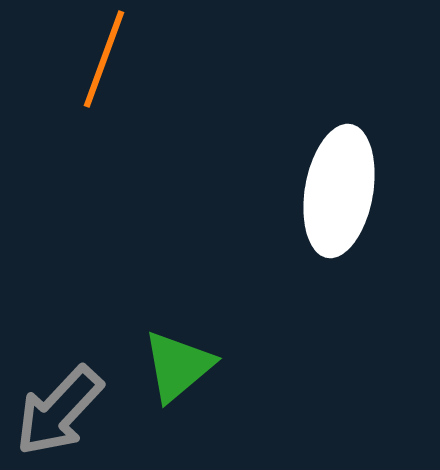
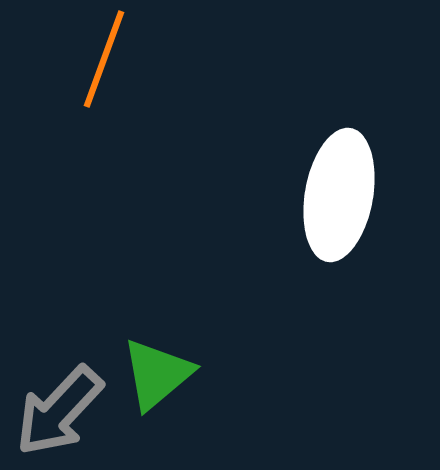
white ellipse: moved 4 px down
green triangle: moved 21 px left, 8 px down
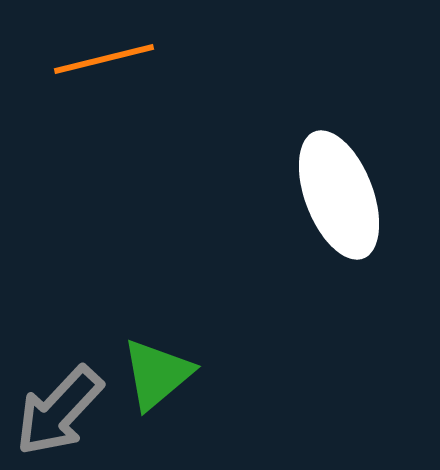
orange line: rotated 56 degrees clockwise
white ellipse: rotated 31 degrees counterclockwise
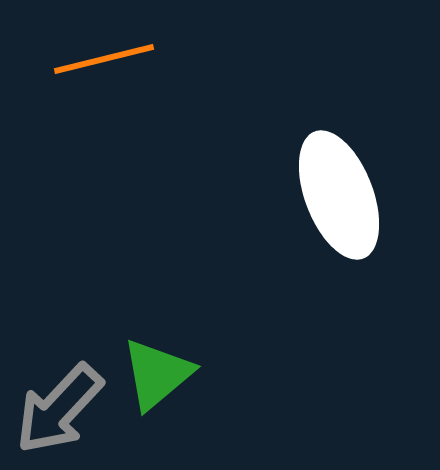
gray arrow: moved 2 px up
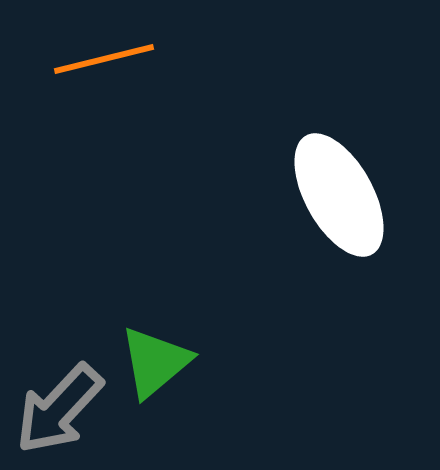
white ellipse: rotated 8 degrees counterclockwise
green triangle: moved 2 px left, 12 px up
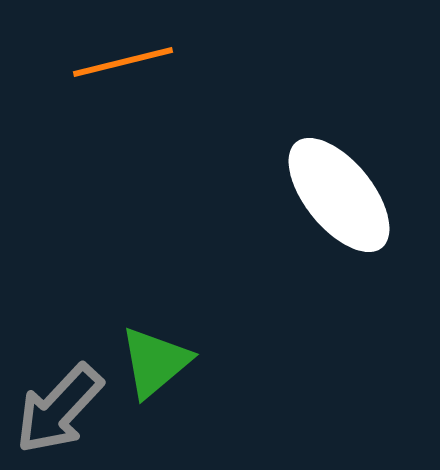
orange line: moved 19 px right, 3 px down
white ellipse: rotated 10 degrees counterclockwise
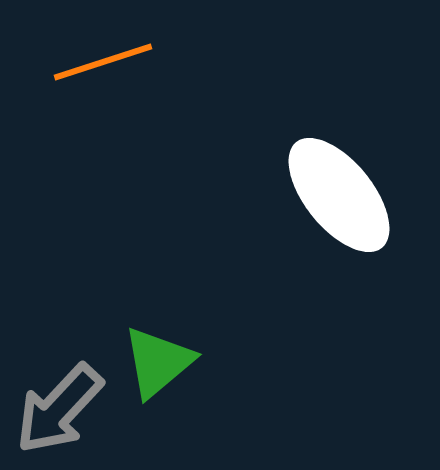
orange line: moved 20 px left; rotated 4 degrees counterclockwise
green triangle: moved 3 px right
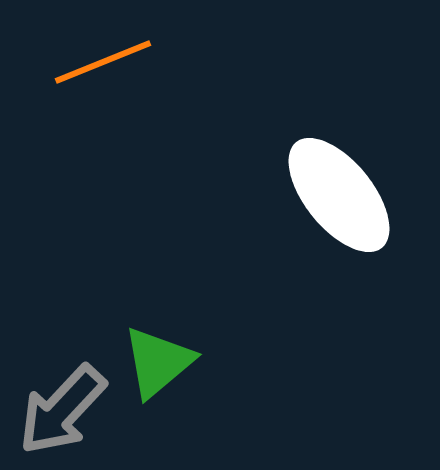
orange line: rotated 4 degrees counterclockwise
gray arrow: moved 3 px right, 1 px down
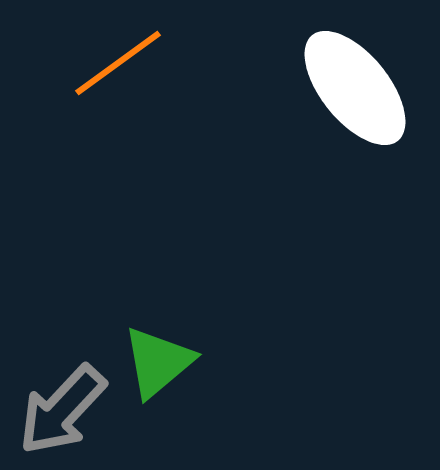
orange line: moved 15 px right, 1 px down; rotated 14 degrees counterclockwise
white ellipse: moved 16 px right, 107 px up
